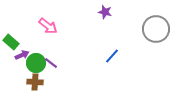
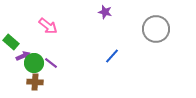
purple arrow: moved 1 px right, 1 px down
green circle: moved 2 px left
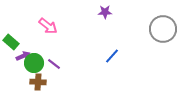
purple star: rotated 16 degrees counterclockwise
gray circle: moved 7 px right
purple line: moved 3 px right, 1 px down
brown cross: moved 3 px right
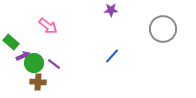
purple star: moved 6 px right, 2 px up
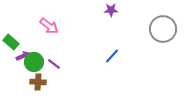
pink arrow: moved 1 px right
green circle: moved 1 px up
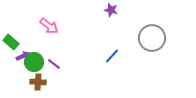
purple star: rotated 16 degrees clockwise
gray circle: moved 11 px left, 9 px down
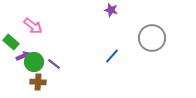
pink arrow: moved 16 px left
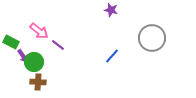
pink arrow: moved 6 px right, 5 px down
green rectangle: rotated 14 degrees counterclockwise
purple arrow: rotated 80 degrees clockwise
purple line: moved 4 px right, 19 px up
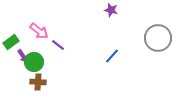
gray circle: moved 6 px right
green rectangle: rotated 63 degrees counterclockwise
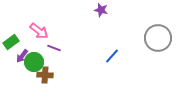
purple star: moved 10 px left
purple line: moved 4 px left, 3 px down; rotated 16 degrees counterclockwise
purple arrow: moved 1 px left; rotated 72 degrees clockwise
brown cross: moved 7 px right, 7 px up
